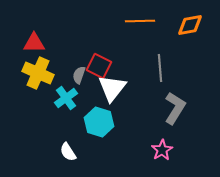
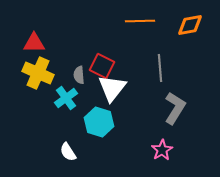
red square: moved 3 px right
gray semicircle: rotated 24 degrees counterclockwise
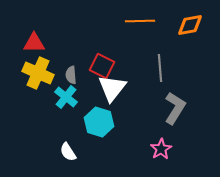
gray semicircle: moved 8 px left
cyan cross: moved 1 px up; rotated 15 degrees counterclockwise
pink star: moved 1 px left, 1 px up
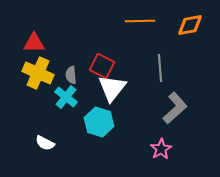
gray L-shape: rotated 16 degrees clockwise
white semicircle: moved 23 px left, 9 px up; rotated 30 degrees counterclockwise
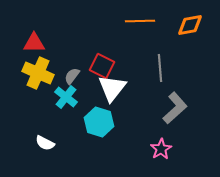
gray semicircle: moved 1 px right, 1 px down; rotated 42 degrees clockwise
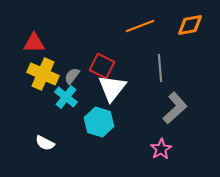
orange line: moved 5 px down; rotated 20 degrees counterclockwise
yellow cross: moved 5 px right, 1 px down
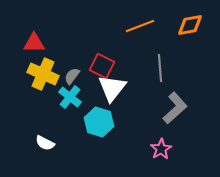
cyan cross: moved 4 px right
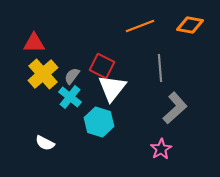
orange diamond: rotated 20 degrees clockwise
yellow cross: rotated 24 degrees clockwise
